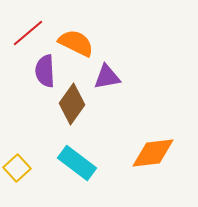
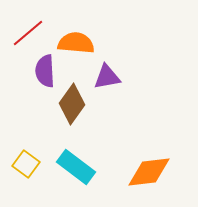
orange semicircle: rotated 21 degrees counterclockwise
orange diamond: moved 4 px left, 19 px down
cyan rectangle: moved 1 px left, 4 px down
yellow square: moved 9 px right, 4 px up; rotated 12 degrees counterclockwise
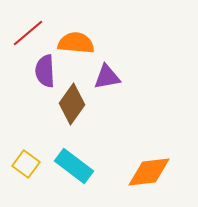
cyan rectangle: moved 2 px left, 1 px up
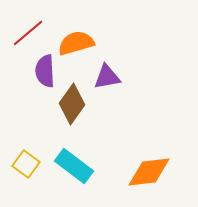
orange semicircle: rotated 21 degrees counterclockwise
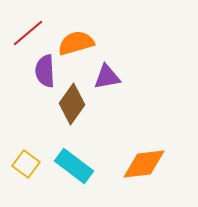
orange diamond: moved 5 px left, 8 px up
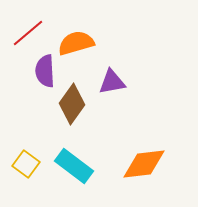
purple triangle: moved 5 px right, 5 px down
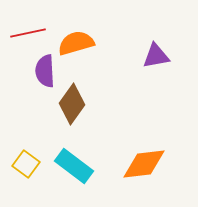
red line: rotated 28 degrees clockwise
purple triangle: moved 44 px right, 26 px up
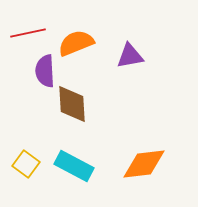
orange semicircle: rotated 6 degrees counterclockwise
purple triangle: moved 26 px left
brown diamond: rotated 39 degrees counterclockwise
cyan rectangle: rotated 9 degrees counterclockwise
